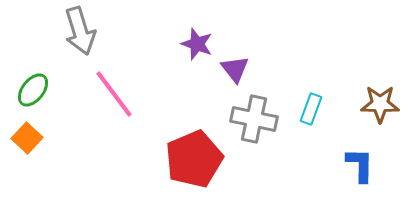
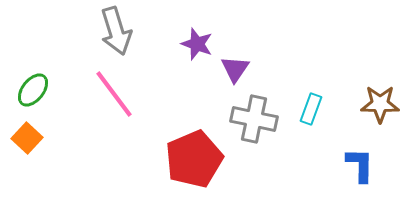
gray arrow: moved 36 px right
purple triangle: rotated 12 degrees clockwise
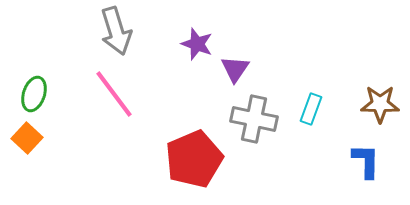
green ellipse: moved 1 px right, 4 px down; rotated 20 degrees counterclockwise
blue L-shape: moved 6 px right, 4 px up
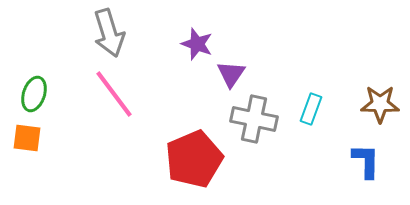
gray arrow: moved 7 px left, 2 px down
purple triangle: moved 4 px left, 5 px down
orange square: rotated 36 degrees counterclockwise
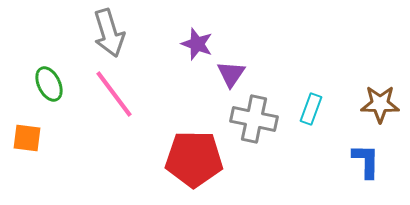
green ellipse: moved 15 px right, 10 px up; rotated 44 degrees counterclockwise
red pentagon: rotated 24 degrees clockwise
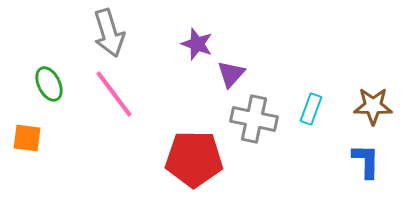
purple triangle: rotated 8 degrees clockwise
brown star: moved 7 px left, 2 px down
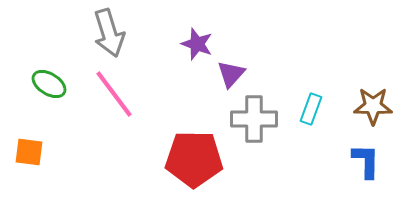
green ellipse: rotated 32 degrees counterclockwise
gray cross: rotated 12 degrees counterclockwise
orange square: moved 2 px right, 14 px down
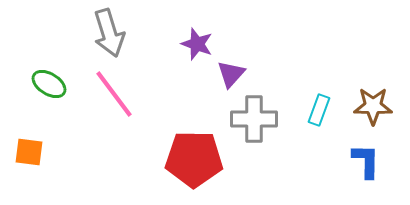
cyan rectangle: moved 8 px right, 1 px down
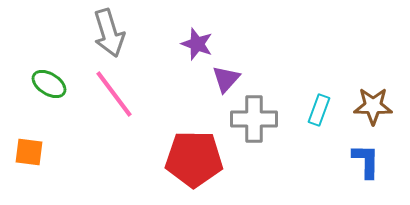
purple triangle: moved 5 px left, 5 px down
